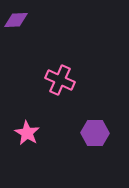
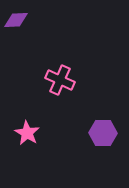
purple hexagon: moved 8 px right
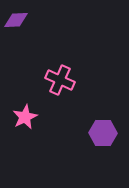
pink star: moved 2 px left, 16 px up; rotated 15 degrees clockwise
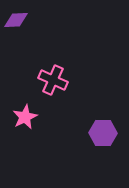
pink cross: moved 7 px left
